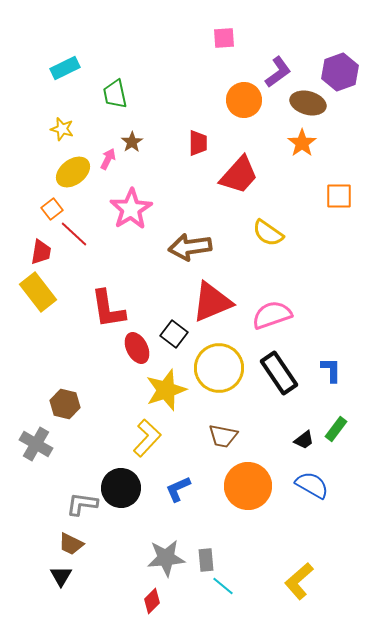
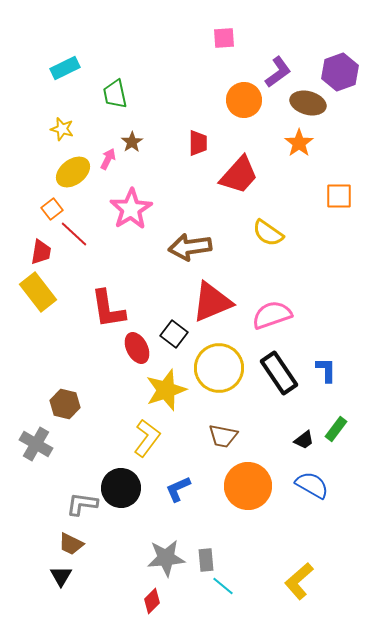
orange star at (302, 143): moved 3 px left
blue L-shape at (331, 370): moved 5 px left
yellow L-shape at (147, 438): rotated 6 degrees counterclockwise
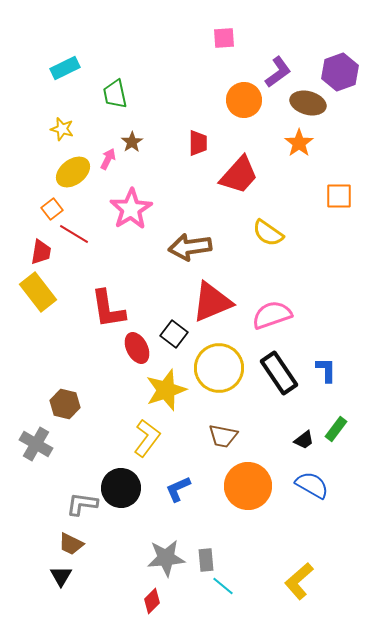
red line at (74, 234): rotated 12 degrees counterclockwise
